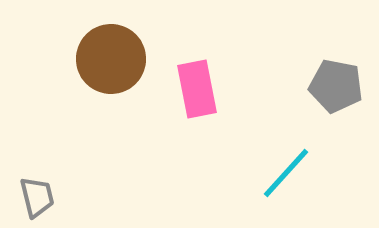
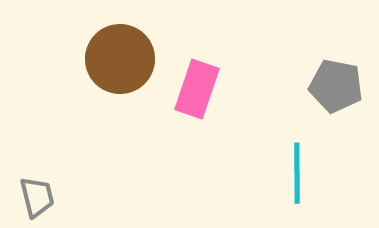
brown circle: moved 9 px right
pink rectangle: rotated 30 degrees clockwise
cyan line: moved 11 px right; rotated 42 degrees counterclockwise
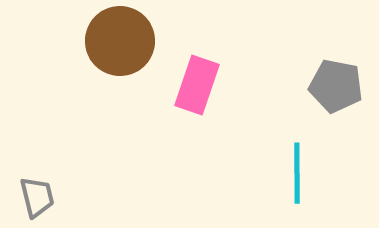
brown circle: moved 18 px up
pink rectangle: moved 4 px up
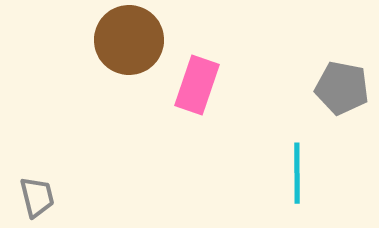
brown circle: moved 9 px right, 1 px up
gray pentagon: moved 6 px right, 2 px down
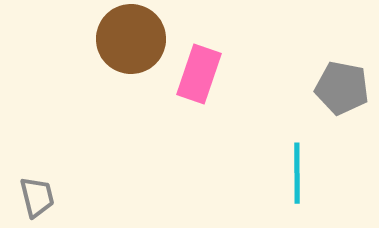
brown circle: moved 2 px right, 1 px up
pink rectangle: moved 2 px right, 11 px up
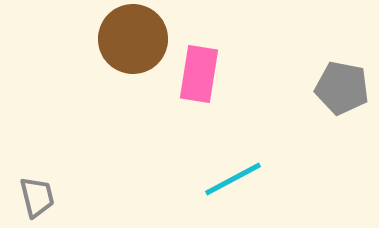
brown circle: moved 2 px right
pink rectangle: rotated 10 degrees counterclockwise
cyan line: moved 64 px left, 6 px down; rotated 62 degrees clockwise
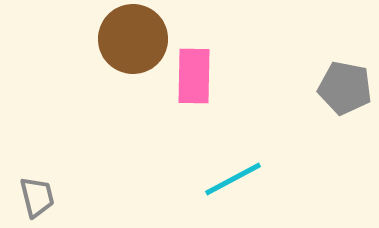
pink rectangle: moved 5 px left, 2 px down; rotated 8 degrees counterclockwise
gray pentagon: moved 3 px right
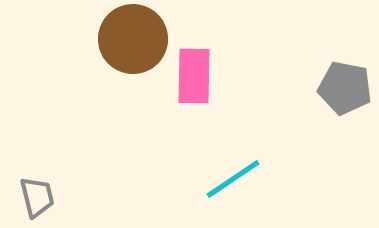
cyan line: rotated 6 degrees counterclockwise
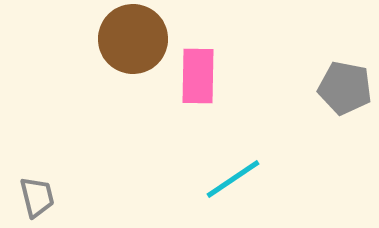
pink rectangle: moved 4 px right
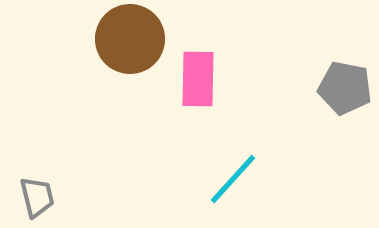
brown circle: moved 3 px left
pink rectangle: moved 3 px down
cyan line: rotated 14 degrees counterclockwise
